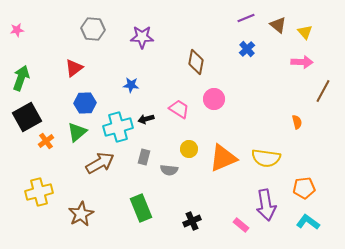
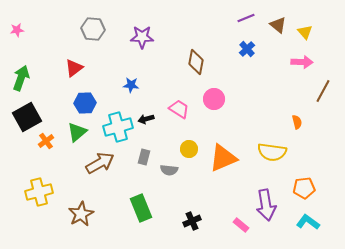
yellow semicircle: moved 6 px right, 6 px up
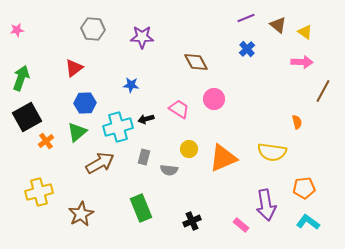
yellow triangle: rotated 14 degrees counterclockwise
brown diamond: rotated 40 degrees counterclockwise
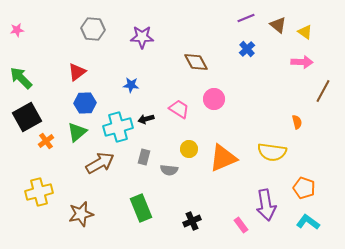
red triangle: moved 3 px right, 4 px down
green arrow: rotated 65 degrees counterclockwise
orange pentagon: rotated 25 degrees clockwise
brown star: rotated 15 degrees clockwise
pink rectangle: rotated 14 degrees clockwise
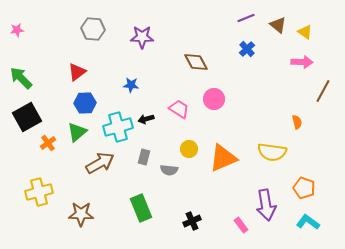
orange cross: moved 2 px right, 2 px down
brown star: rotated 15 degrees clockwise
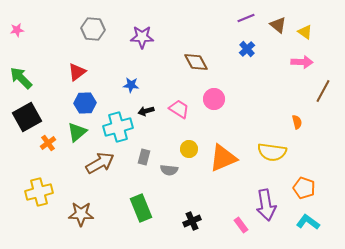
black arrow: moved 8 px up
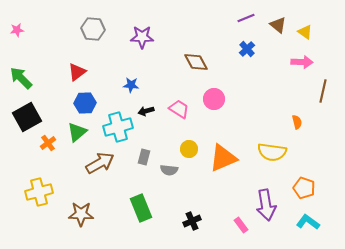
brown line: rotated 15 degrees counterclockwise
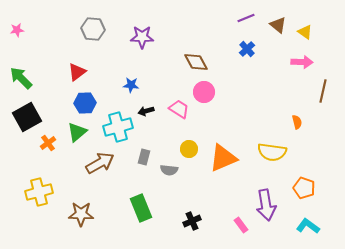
pink circle: moved 10 px left, 7 px up
cyan L-shape: moved 4 px down
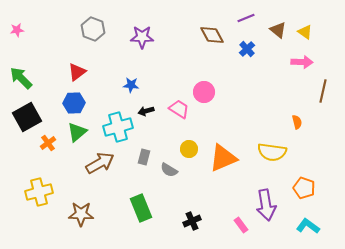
brown triangle: moved 5 px down
gray hexagon: rotated 15 degrees clockwise
brown diamond: moved 16 px right, 27 px up
blue hexagon: moved 11 px left
gray semicircle: rotated 24 degrees clockwise
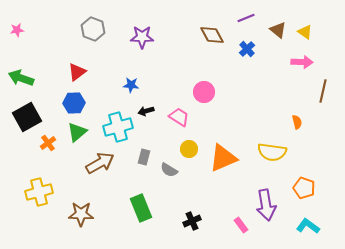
green arrow: rotated 25 degrees counterclockwise
pink trapezoid: moved 8 px down
